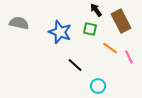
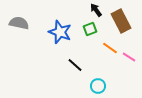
green square: rotated 32 degrees counterclockwise
pink line: rotated 32 degrees counterclockwise
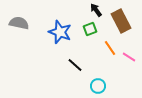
orange line: rotated 21 degrees clockwise
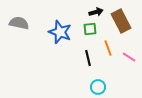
black arrow: moved 2 px down; rotated 112 degrees clockwise
green square: rotated 16 degrees clockwise
orange line: moved 2 px left; rotated 14 degrees clockwise
black line: moved 13 px right, 7 px up; rotated 35 degrees clockwise
cyan circle: moved 1 px down
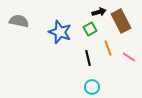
black arrow: moved 3 px right
gray semicircle: moved 2 px up
green square: rotated 24 degrees counterclockwise
cyan circle: moved 6 px left
